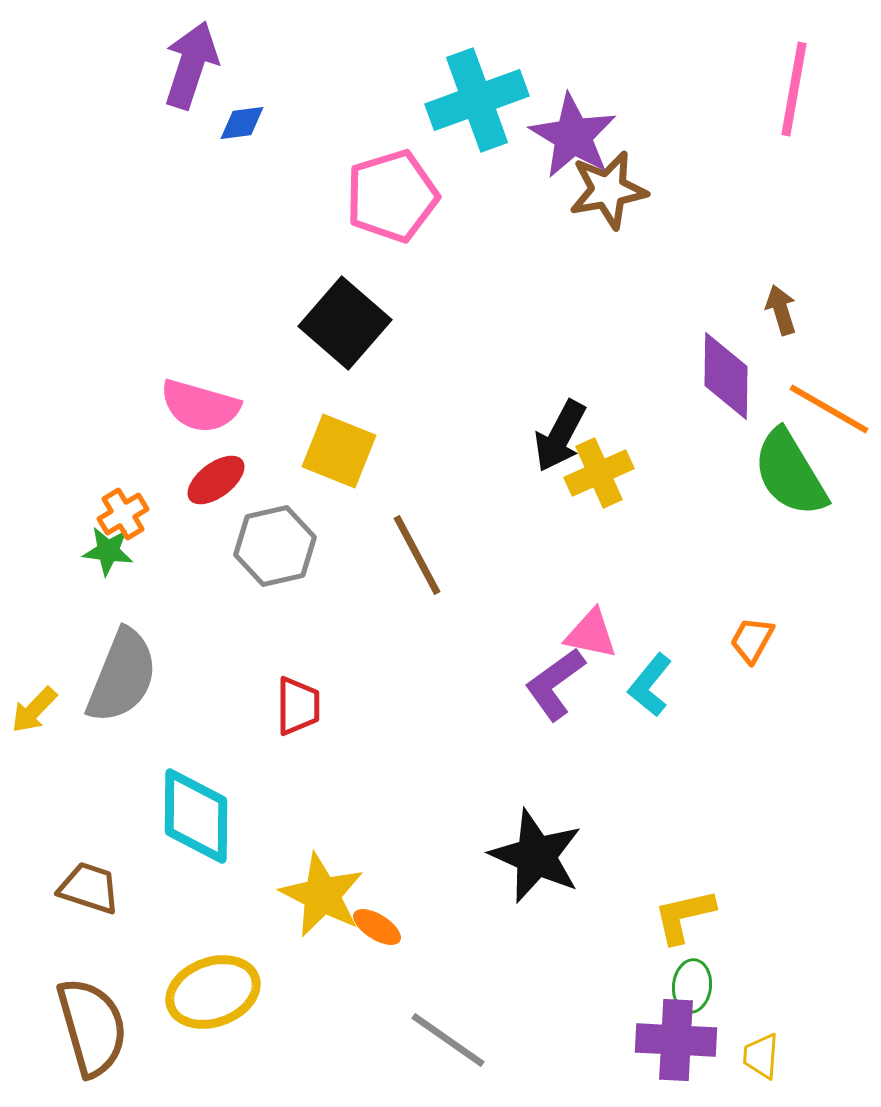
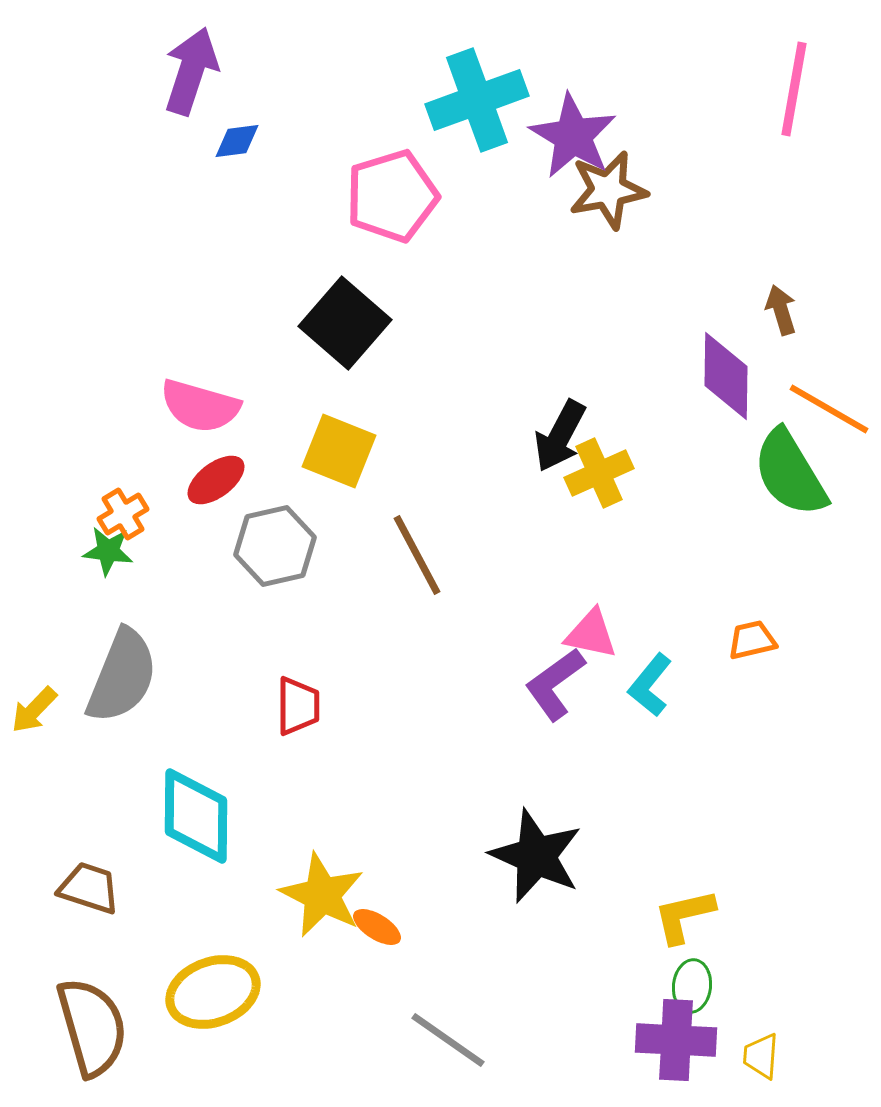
purple arrow: moved 6 px down
blue diamond: moved 5 px left, 18 px down
orange trapezoid: rotated 48 degrees clockwise
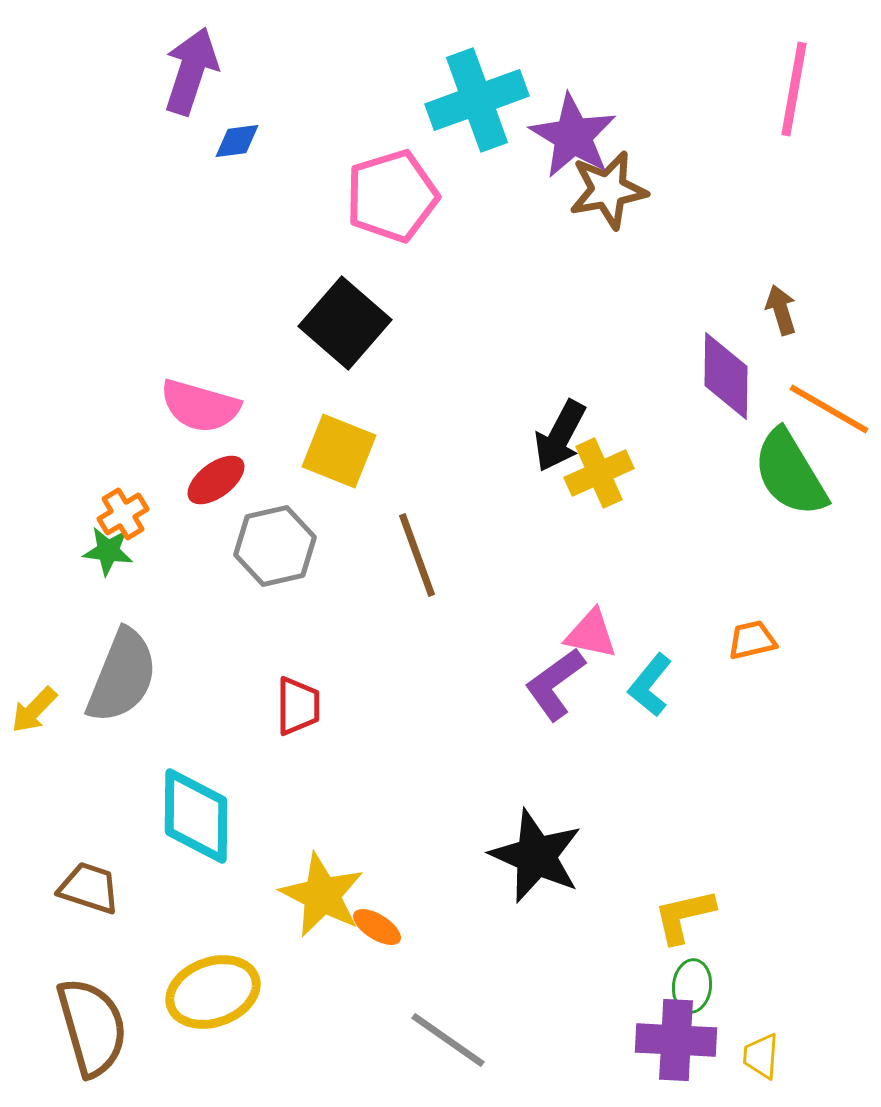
brown line: rotated 8 degrees clockwise
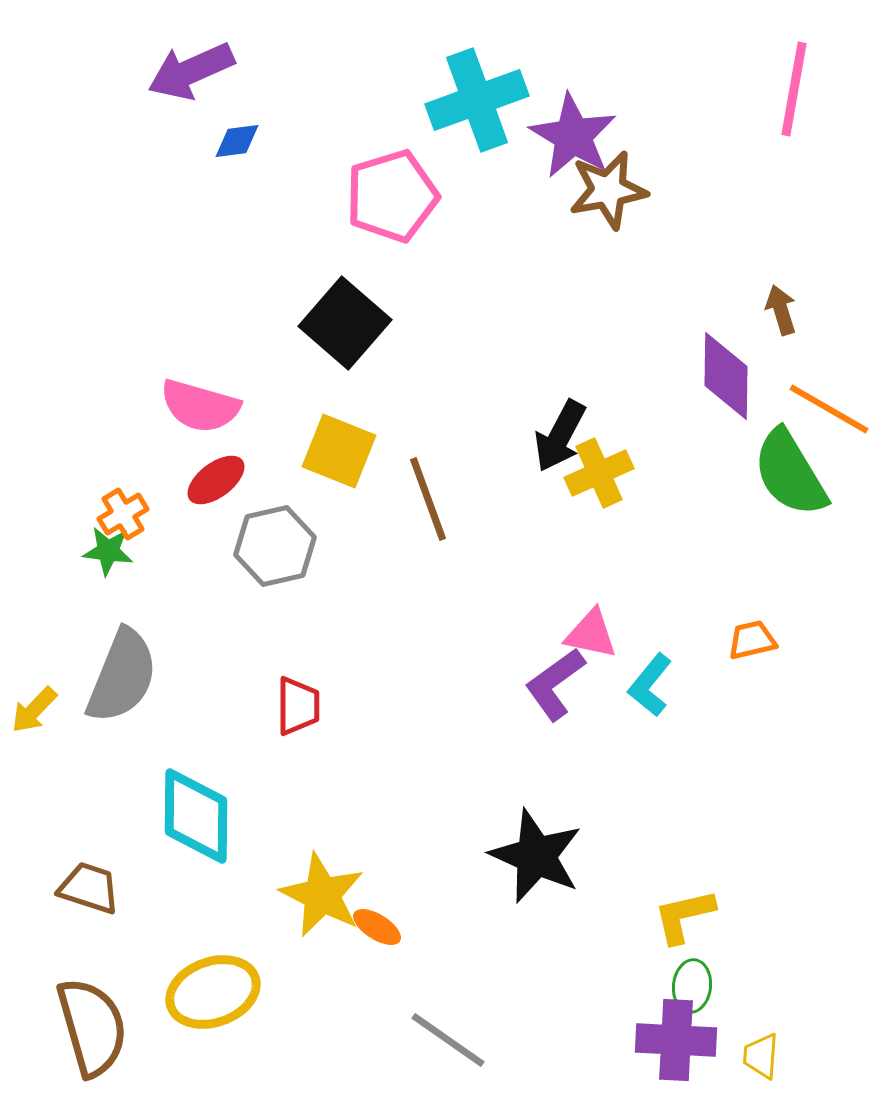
purple arrow: rotated 132 degrees counterclockwise
brown line: moved 11 px right, 56 px up
